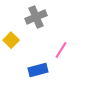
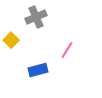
pink line: moved 6 px right
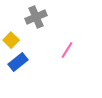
blue rectangle: moved 20 px left, 8 px up; rotated 24 degrees counterclockwise
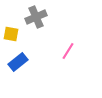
yellow square: moved 6 px up; rotated 35 degrees counterclockwise
pink line: moved 1 px right, 1 px down
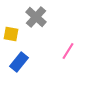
gray cross: rotated 25 degrees counterclockwise
blue rectangle: moved 1 px right; rotated 12 degrees counterclockwise
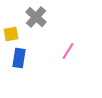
yellow square: rotated 21 degrees counterclockwise
blue rectangle: moved 4 px up; rotated 30 degrees counterclockwise
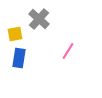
gray cross: moved 3 px right, 2 px down
yellow square: moved 4 px right
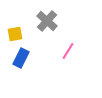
gray cross: moved 8 px right, 2 px down
blue rectangle: moved 2 px right; rotated 18 degrees clockwise
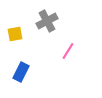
gray cross: rotated 20 degrees clockwise
blue rectangle: moved 14 px down
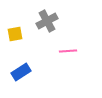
pink line: rotated 54 degrees clockwise
blue rectangle: rotated 30 degrees clockwise
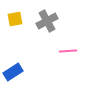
yellow square: moved 15 px up
blue rectangle: moved 8 px left
